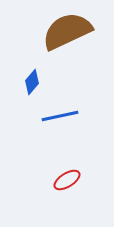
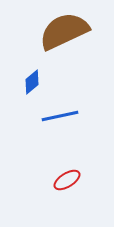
brown semicircle: moved 3 px left
blue diamond: rotated 10 degrees clockwise
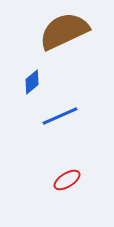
blue line: rotated 12 degrees counterclockwise
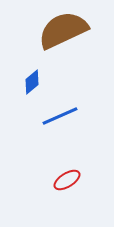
brown semicircle: moved 1 px left, 1 px up
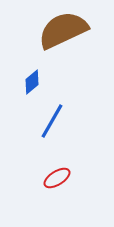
blue line: moved 8 px left, 5 px down; rotated 36 degrees counterclockwise
red ellipse: moved 10 px left, 2 px up
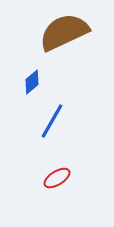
brown semicircle: moved 1 px right, 2 px down
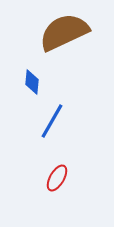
blue diamond: rotated 45 degrees counterclockwise
red ellipse: rotated 28 degrees counterclockwise
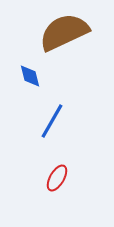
blue diamond: moved 2 px left, 6 px up; rotated 20 degrees counterclockwise
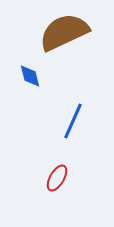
blue line: moved 21 px right; rotated 6 degrees counterclockwise
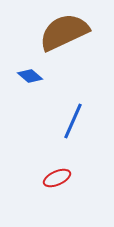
blue diamond: rotated 35 degrees counterclockwise
red ellipse: rotated 36 degrees clockwise
